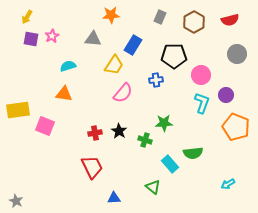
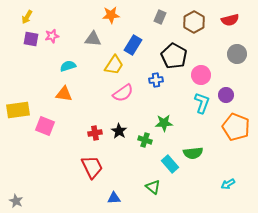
pink star: rotated 16 degrees clockwise
black pentagon: rotated 30 degrees clockwise
pink semicircle: rotated 15 degrees clockwise
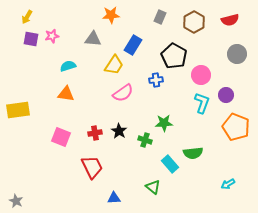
orange triangle: moved 2 px right
pink square: moved 16 px right, 11 px down
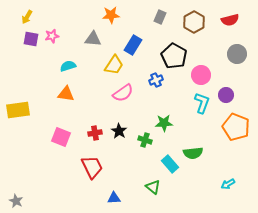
blue cross: rotated 16 degrees counterclockwise
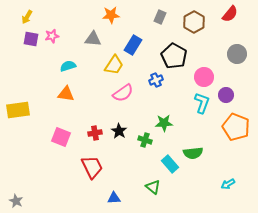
red semicircle: moved 6 px up; rotated 36 degrees counterclockwise
pink circle: moved 3 px right, 2 px down
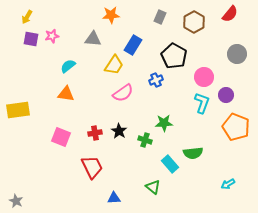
cyan semicircle: rotated 21 degrees counterclockwise
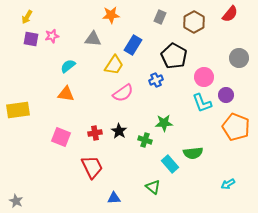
gray circle: moved 2 px right, 4 px down
cyan L-shape: rotated 140 degrees clockwise
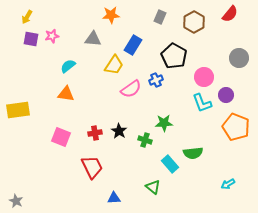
pink semicircle: moved 8 px right, 4 px up
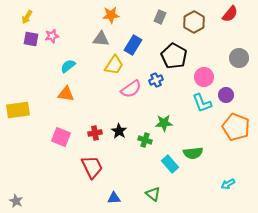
gray triangle: moved 8 px right
green triangle: moved 7 px down
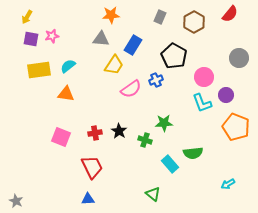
yellow rectangle: moved 21 px right, 40 px up
blue triangle: moved 26 px left, 1 px down
